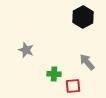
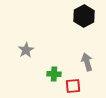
black hexagon: moved 1 px right, 1 px up
gray star: rotated 21 degrees clockwise
gray arrow: rotated 24 degrees clockwise
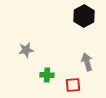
gray star: rotated 21 degrees clockwise
green cross: moved 7 px left, 1 px down
red square: moved 1 px up
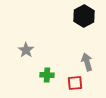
gray star: rotated 28 degrees counterclockwise
red square: moved 2 px right, 2 px up
